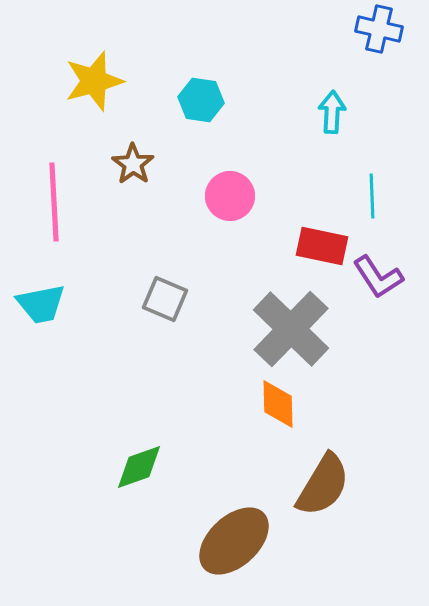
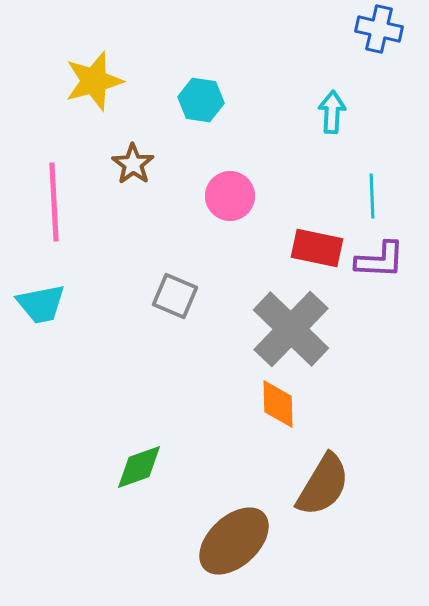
red rectangle: moved 5 px left, 2 px down
purple L-shape: moved 2 px right, 17 px up; rotated 54 degrees counterclockwise
gray square: moved 10 px right, 3 px up
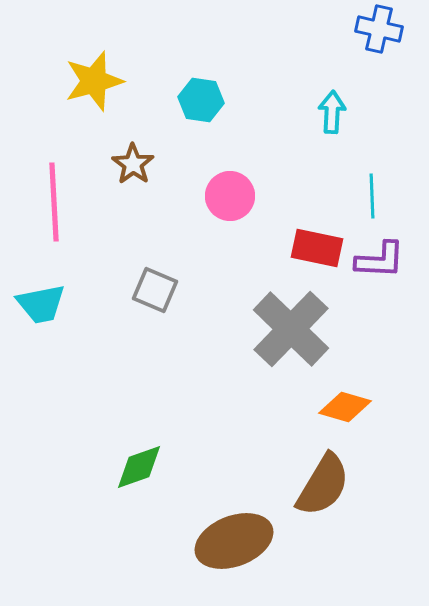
gray square: moved 20 px left, 6 px up
orange diamond: moved 67 px right, 3 px down; rotated 72 degrees counterclockwise
brown ellipse: rotated 22 degrees clockwise
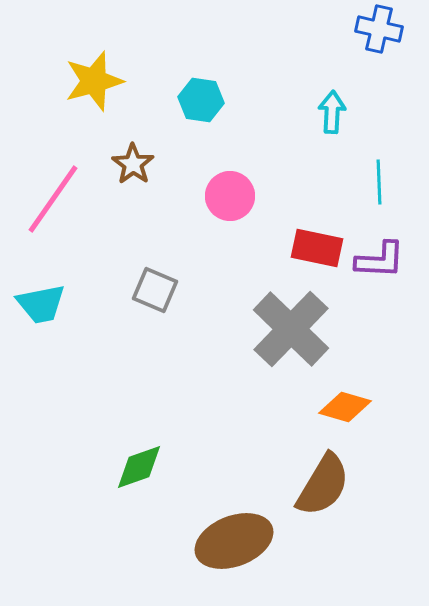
cyan line: moved 7 px right, 14 px up
pink line: moved 1 px left, 3 px up; rotated 38 degrees clockwise
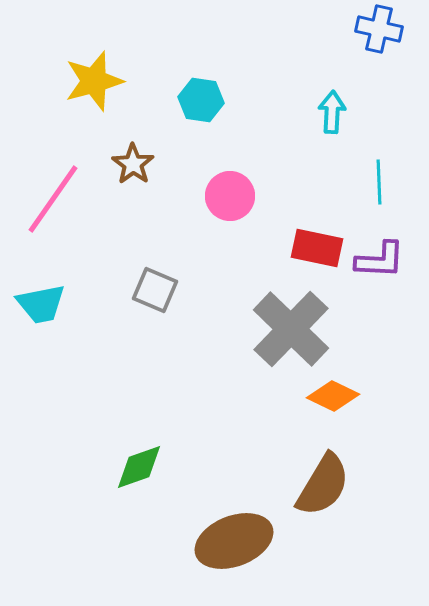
orange diamond: moved 12 px left, 11 px up; rotated 9 degrees clockwise
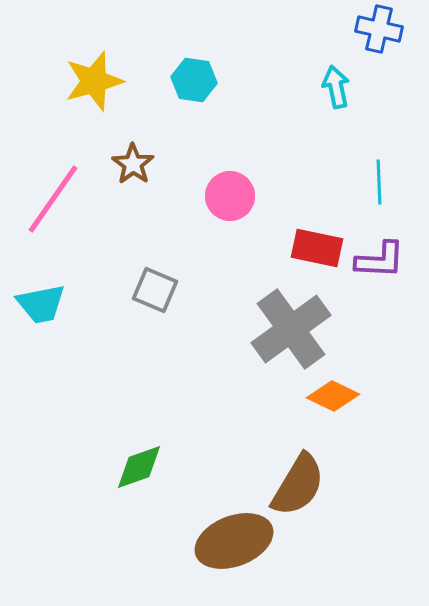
cyan hexagon: moved 7 px left, 20 px up
cyan arrow: moved 4 px right, 25 px up; rotated 15 degrees counterclockwise
gray cross: rotated 10 degrees clockwise
brown semicircle: moved 25 px left
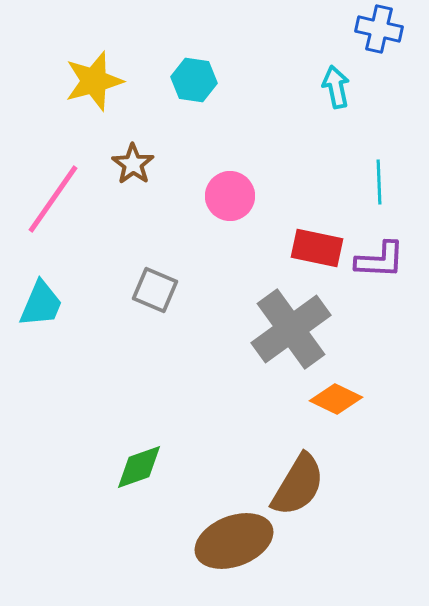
cyan trapezoid: rotated 56 degrees counterclockwise
orange diamond: moved 3 px right, 3 px down
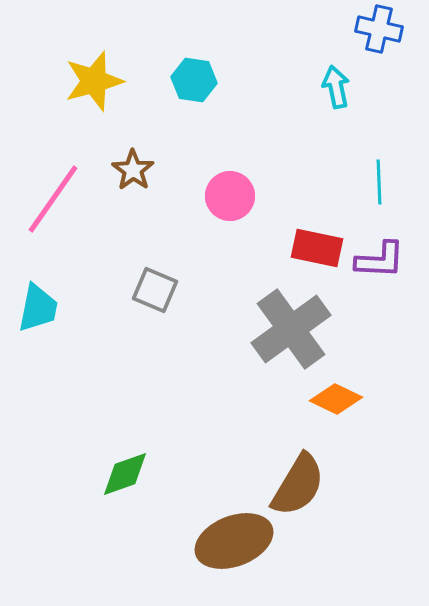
brown star: moved 6 px down
cyan trapezoid: moved 3 px left, 4 px down; rotated 12 degrees counterclockwise
green diamond: moved 14 px left, 7 px down
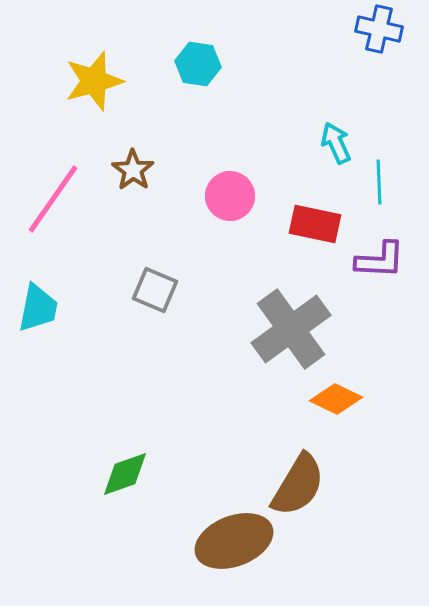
cyan hexagon: moved 4 px right, 16 px up
cyan arrow: moved 56 px down; rotated 12 degrees counterclockwise
red rectangle: moved 2 px left, 24 px up
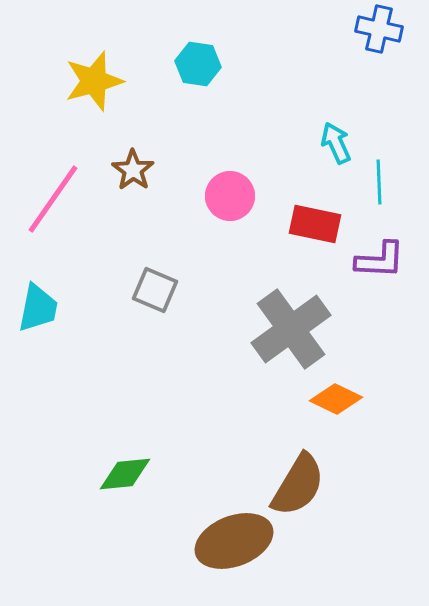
green diamond: rotated 14 degrees clockwise
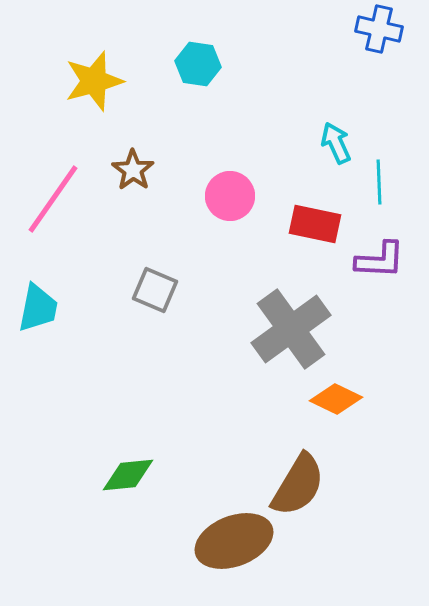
green diamond: moved 3 px right, 1 px down
